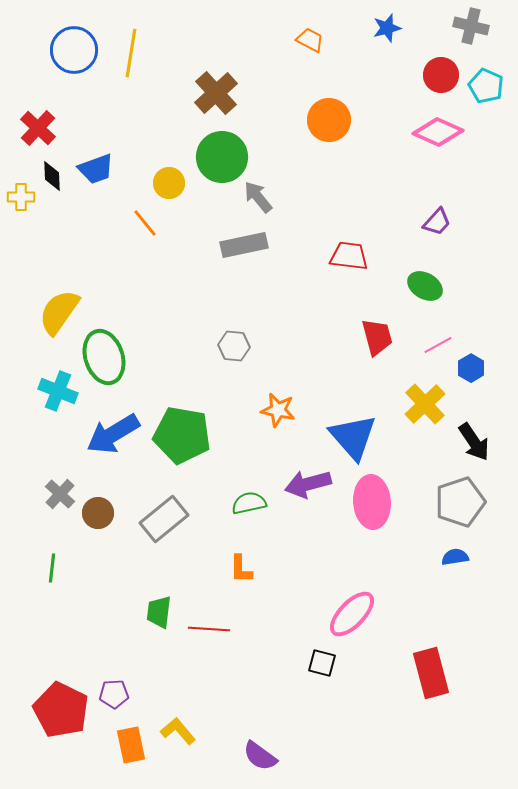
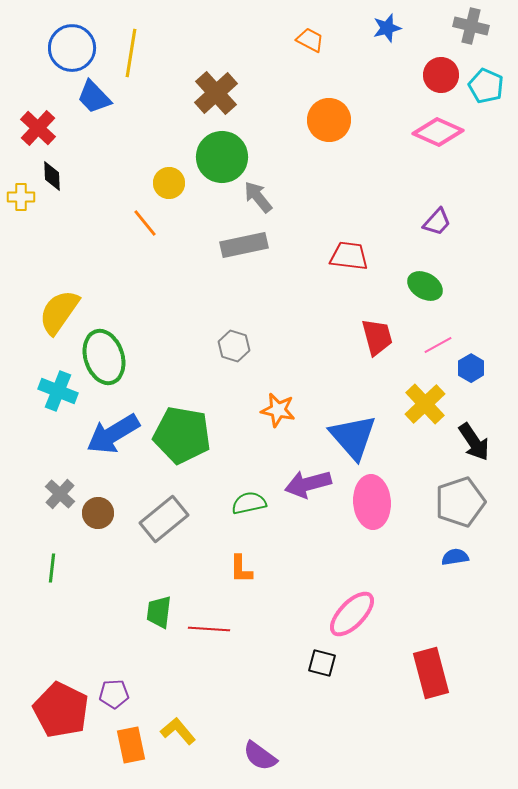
blue circle at (74, 50): moved 2 px left, 2 px up
blue trapezoid at (96, 169): moved 2 px left, 72 px up; rotated 66 degrees clockwise
gray hexagon at (234, 346): rotated 12 degrees clockwise
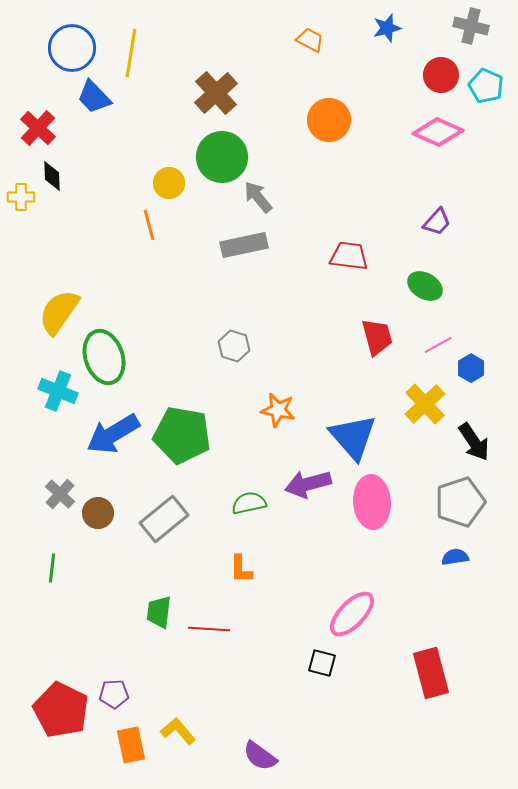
orange line at (145, 223): moved 4 px right, 2 px down; rotated 24 degrees clockwise
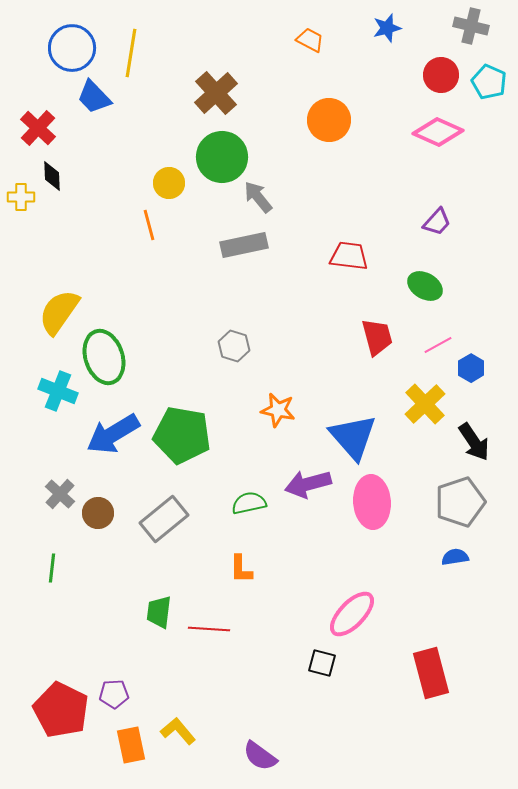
cyan pentagon at (486, 86): moved 3 px right, 4 px up
